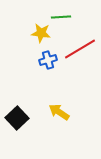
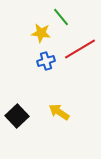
green line: rotated 54 degrees clockwise
blue cross: moved 2 px left, 1 px down
black square: moved 2 px up
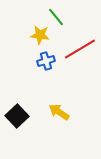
green line: moved 5 px left
yellow star: moved 1 px left, 2 px down
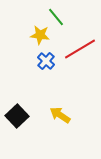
blue cross: rotated 30 degrees counterclockwise
yellow arrow: moved 1 px right, 3 px down
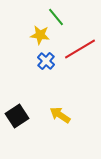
black square: rotated 10 degrees clockwise
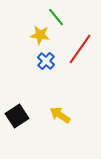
red line: rotated 24 degrees counterclockwise
